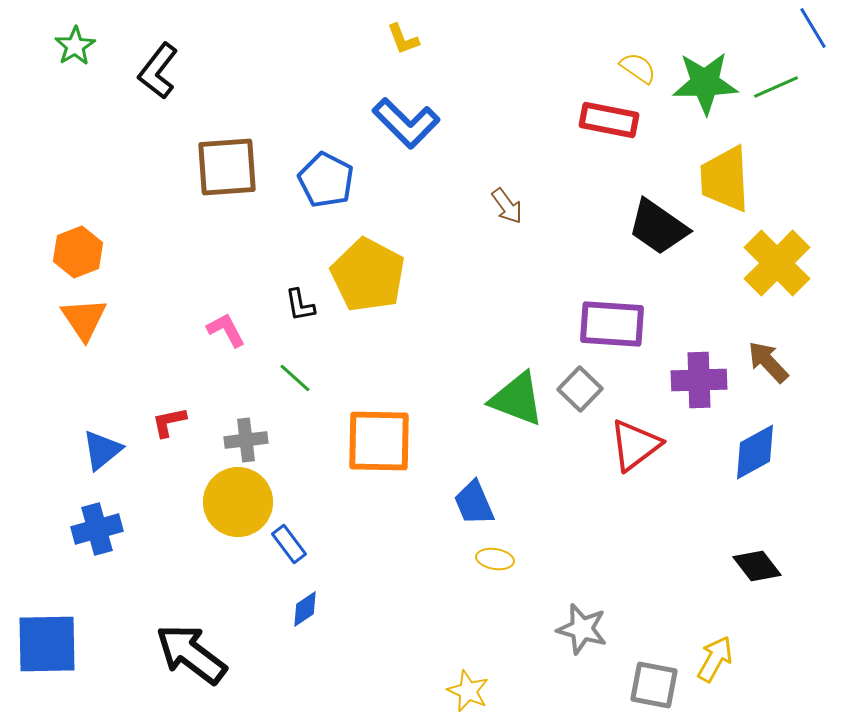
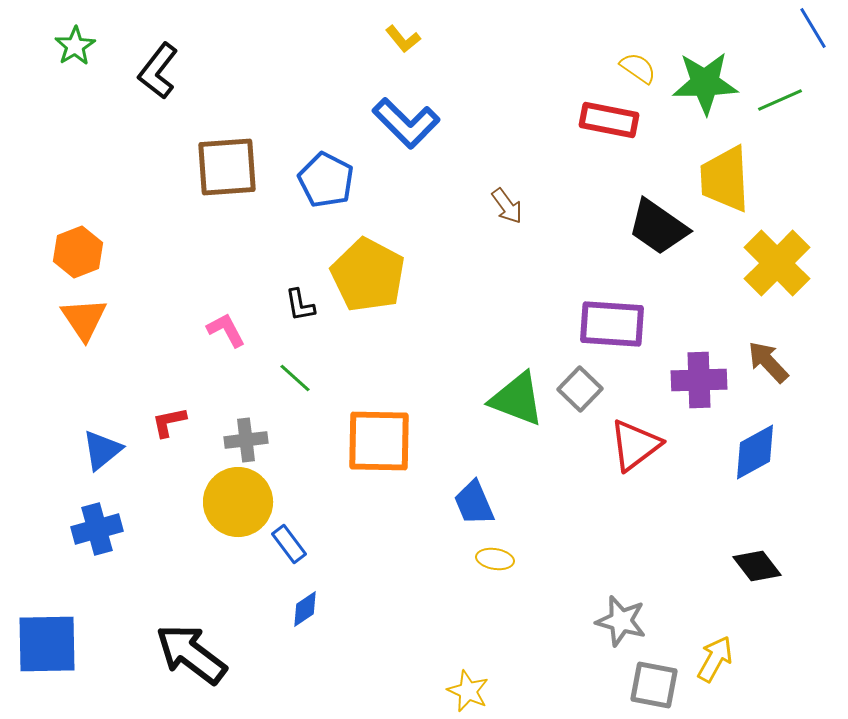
yellow L-shape at (403, 39): rotated 18 degrees counterclockwise
green line at (776, 87): moved 4 px right, 13 px down
gray star at (582, 629): moved 39 px right, 8 px up
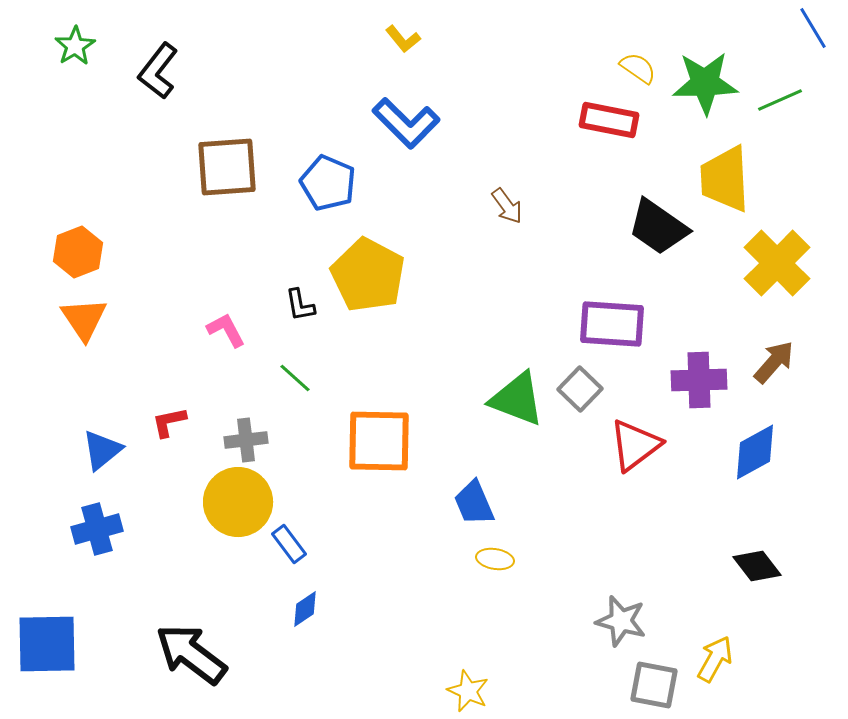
blue pentagon at (326, 180): moved 2 px right, 3 px down; rotated 4 degrees counterclockwise
brown arrow at (768, 362): moved 6 px right; rotated 84 degrees clockwise
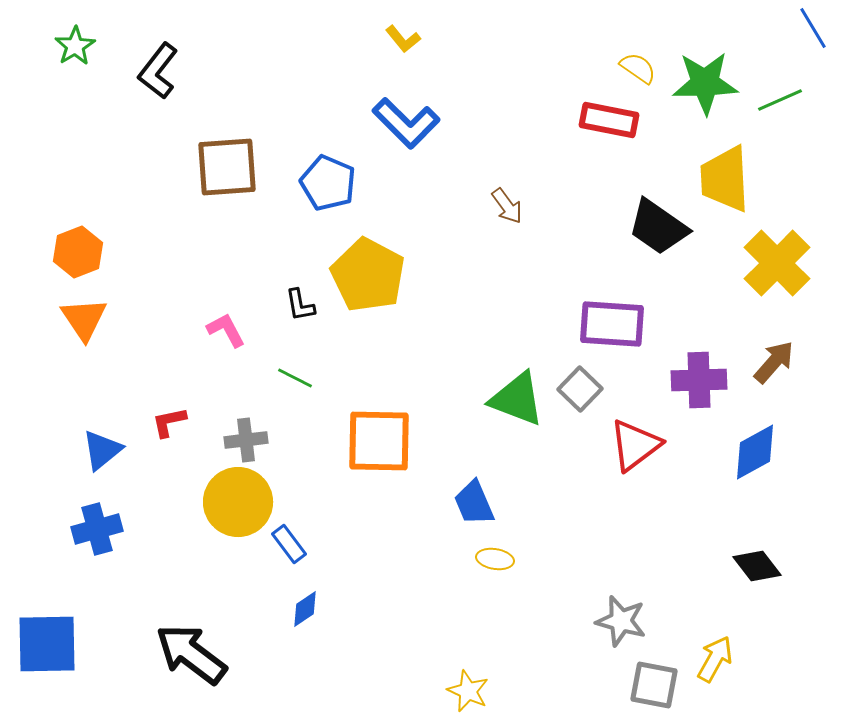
green line at (295, 378): rotated 15 degrees counterclockwise
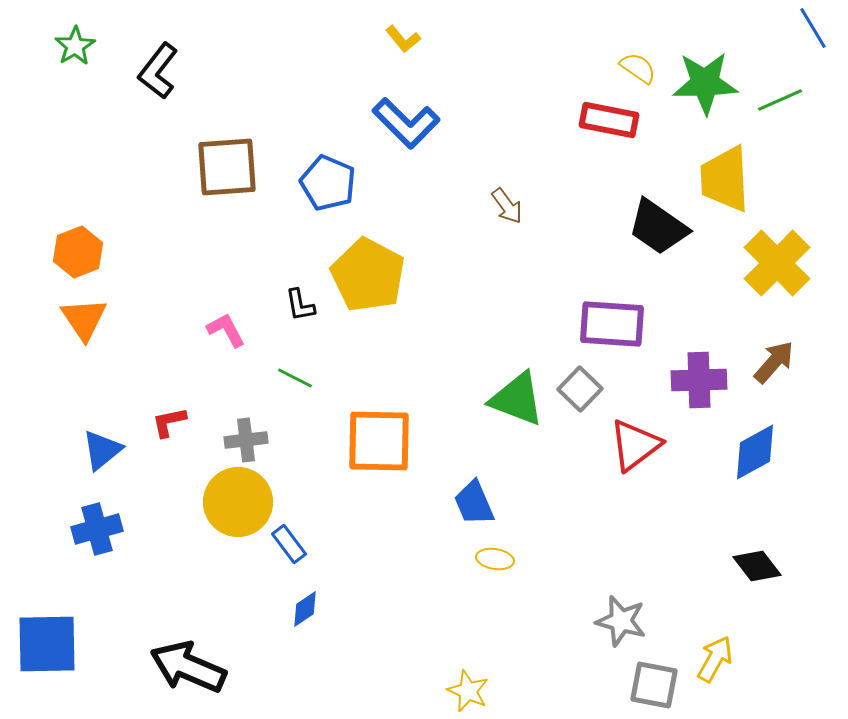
black arrow at (191, 654): moved 3 px left, 13 px down; rotated 14 degrees counterclockwise
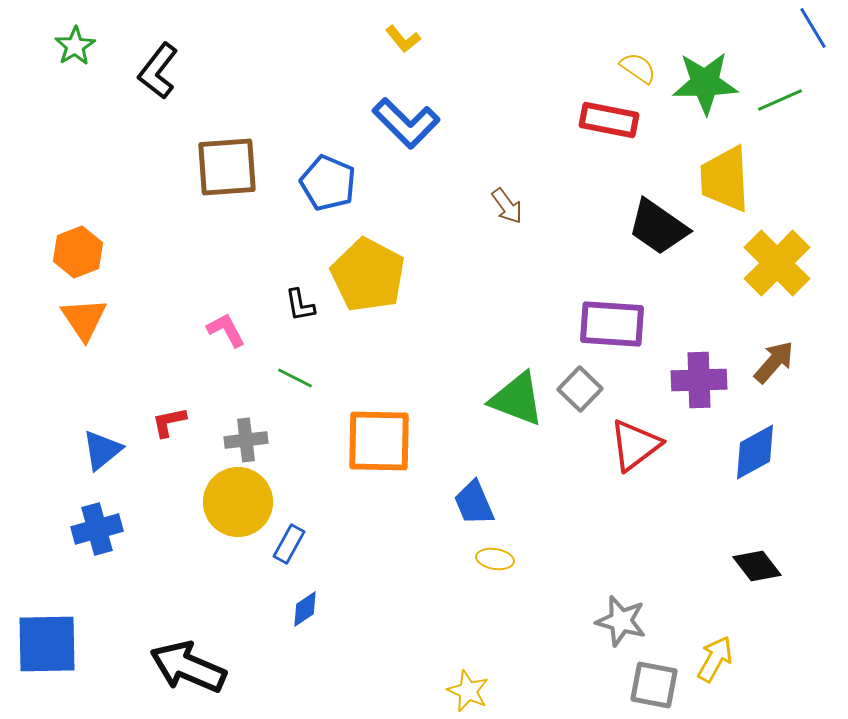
blue rectangle at (289, 544): rotated 66 degrees clockwise
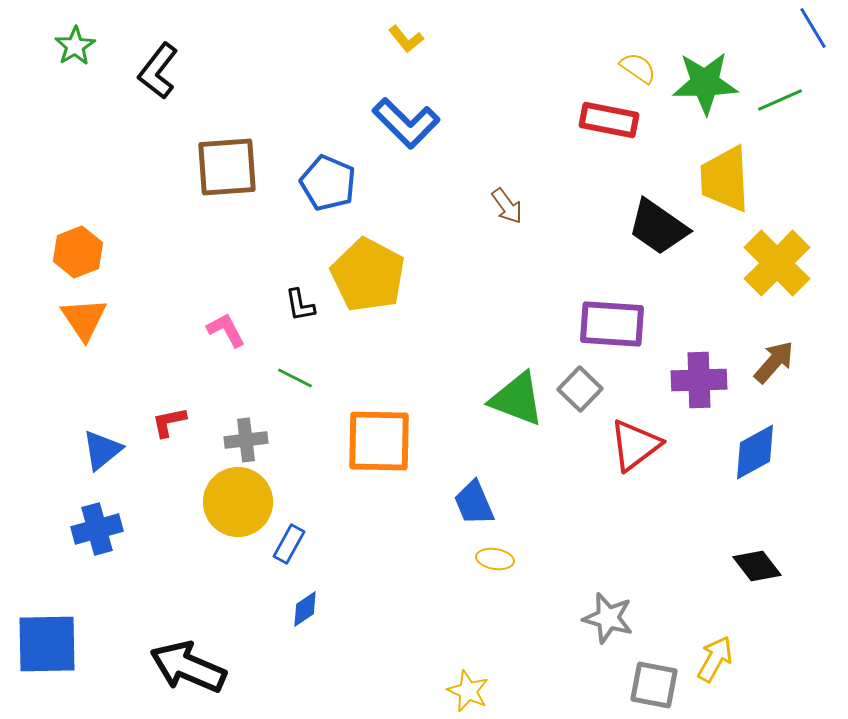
yellow L-shape at (403, 39): moved 3 px right
gray star at (621, 621): moved 13 px left, 3 px up
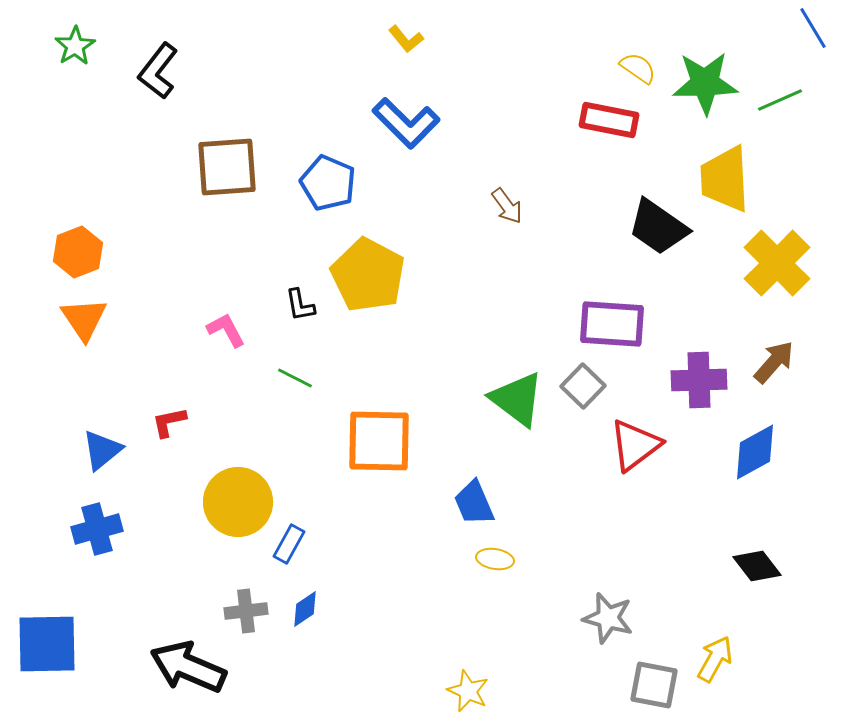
gray square at (580, 389): moved 3 px right, 3 px up
green triangle at (517, 399): rotated 16 degrees clockwise
gray cross at (246, 440): moved 171 px down
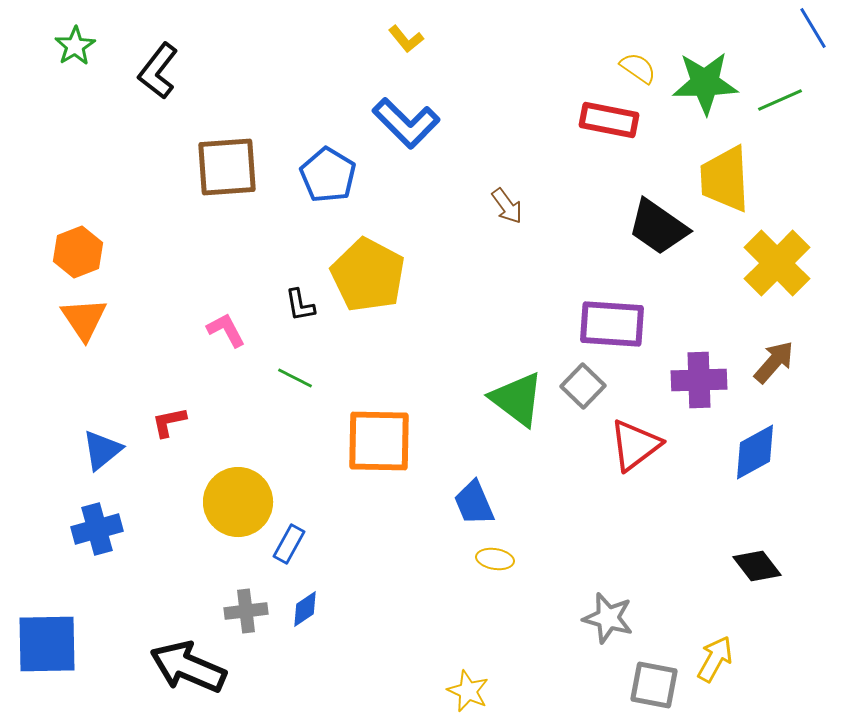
blue pentagon at (328, 183): moved 8 px up; rotated 8 degrees clockwise
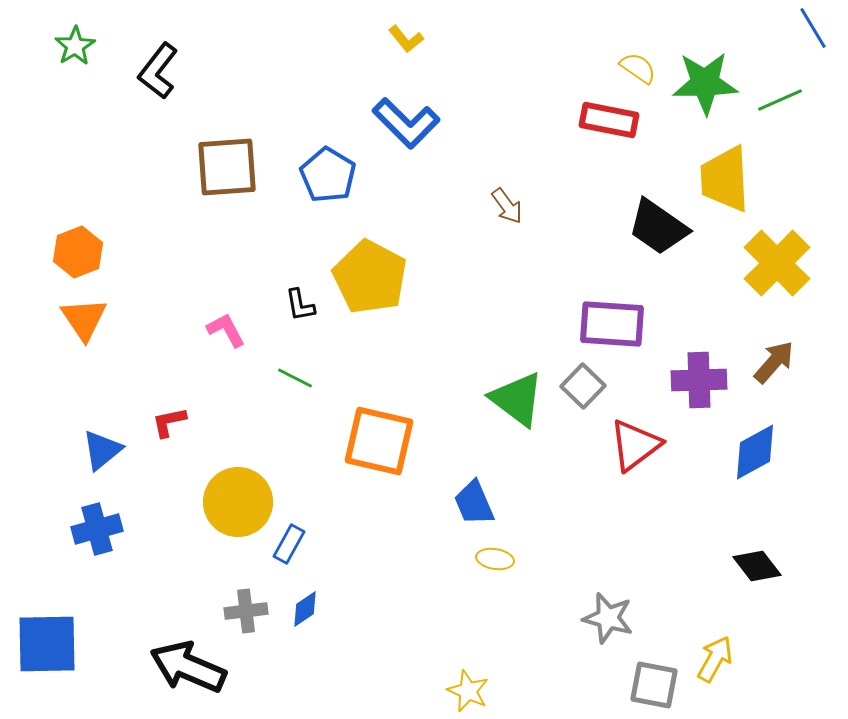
yellow pentagon at (368, 275): moved 2 px right, 2 px down
orange square at (379, 441): rotated 12 degrees clockwise
